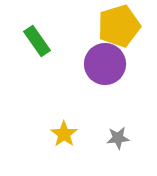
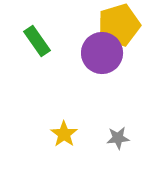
yellow pentagon: moved 1 px up
purple circle: moved 3 px left, 11 px up
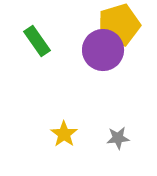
purple circle: moved 1 px right, 3 px up
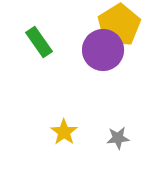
yellow pentagon: rotated 15 degrees counterclockwise
green rectangle: moved 2 px right, 1 px down
yellow star: moved 2 px up
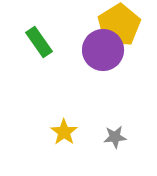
gray star: moved 3 px left, 1 px up
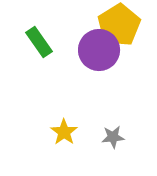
purple circle: moved 4 px left
gray star: moved 2 px left
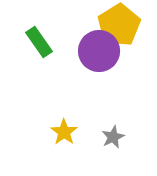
purple circle: moved 1 px down
gray star: rotated 20 degrees counterclockwise
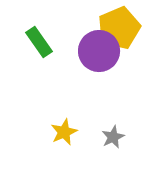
yellow pentagon: moved 3 px down; rotated 9 degrees clockwise
yellow star: rotated 12 degrees clockwise
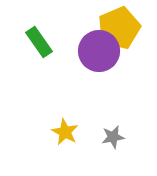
yellow star: moved 1 px right; rotated 20 degrees counterclockwise
gray star: rotated 15 degrees clockwise
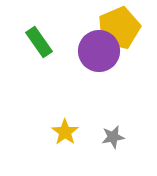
yellow star: rotated 8 degrees clockwise
